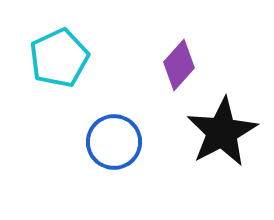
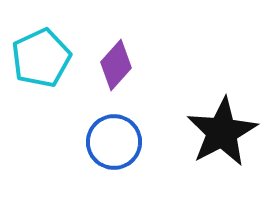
cyan pentagon: moved 18 px left
purple diamond: moved 63 px left
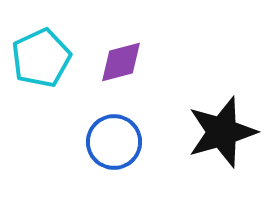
purple diamond: moved 5 px right, 3 px up; rotated 33 degrees clockwise
black star: rotated 12 degrees clockwise
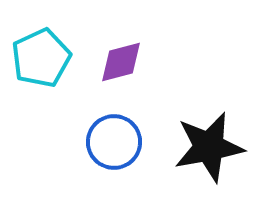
black star: moved 13 px left, 15 px down; rotated 6 degrees clockwise
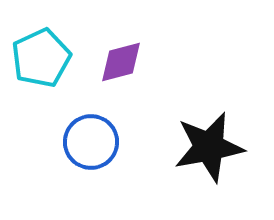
blue circle: moved 23 px left
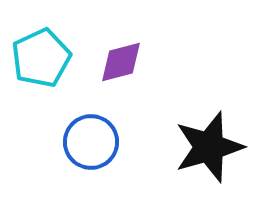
black star: rotated 6 degrees counterclockwise
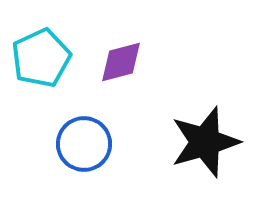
blue circle: moved 7 px left, 2 px down
black star: moved 4 px left, 5 px up
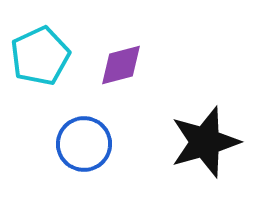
cyan pentagon: moved 1 px left, 2 px up
purple diamond: moved 3 px down
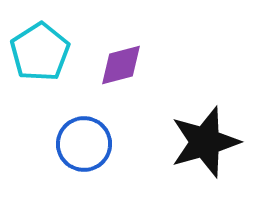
cyan pentagon: moved 4 px up; rotated 8 degrees counterclockwise
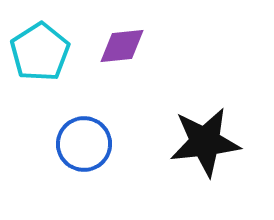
purple diamond: moved 1 px right, 19 px up; rotated 9 degrees clockwise
black star: rotated 10 degrees clockwise
